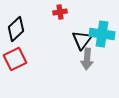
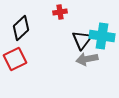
black diamond: moved 5 px right, 1 px up
cyan cross: moved 2 px down
gray arrow: rotated 75 degrees clockwise
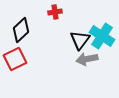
red cross: moved 5 px left
black diamond: moved 2 px down
cyan cross: rotated 25 degrees clockwise
black triangle: moved 2 px left
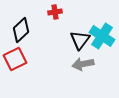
gray arrow: moved 4 px left, 5 px down
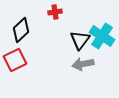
red square: moved 1 px down
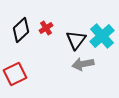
red cross: moved 9 px left, 16 px down; rotated 24 degrees counterclockwise
cyan cross: rotated 15 degrees clockwise
black triangle: moved 4 px left
red square: moved 14 px down
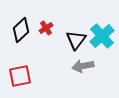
gray arrow: moved 2 px down
red square: moved 5 px right, 2 px down; rotated 15 degrees clockwise
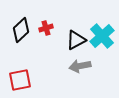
red cross: rotated 16 degrees clockwise
black triangle: rotated 25 degrees clockwise
gray arrow: moved 3 px left
red square: moved 4 px down
